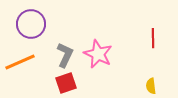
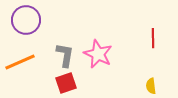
purple circle: moved 5 px left, 4 px up
gray L-shape: rotated 15 degrees counterclockwise
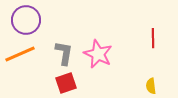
gray L-shape: moved 1 px left, 2 px up
orange line: moved 8 px up
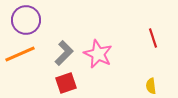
red line: rotated 18 degrees counterclockwise
gray L-shape: rotated 35 degrees clockwise
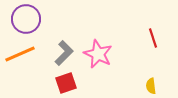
purple circle: moved 1 px up
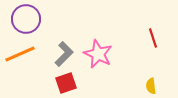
gray L-shape: moved 1 px down
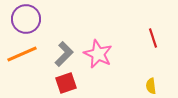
orange line: moved 2 px right
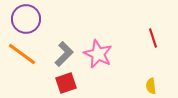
orange line: rotated 60 degrees clockwise
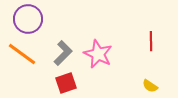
purple circle: moved 2 px right
red line: moved 2 px left, 3 px down; rotated 18 degrees clockwise
gray L-shape: moved 1 px left, 1 px up
yellow semicircle: moved 1 px left; rotated 49 degrees counterclockwise
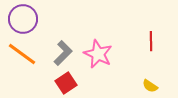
purple circle: moved 5 px left
red square: rotated 15 degrees counterclockwise
